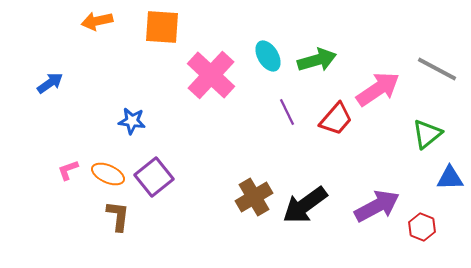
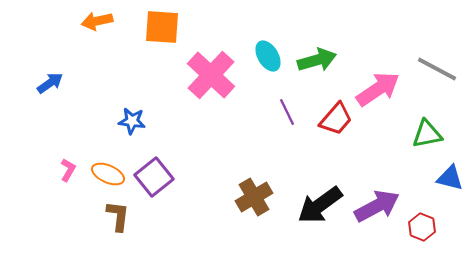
green triangle: rotated 28 degrees clockwise
pink L-shape: rotated 140 degrees clockwise
blue triangle: rotated 16 degrees clockwise
black arrow: moved 15 px right
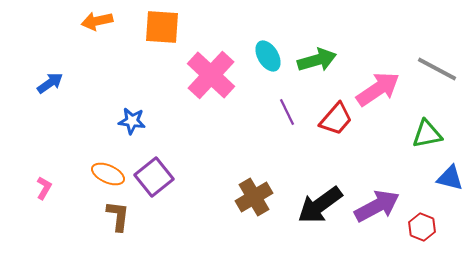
pink L-shape: moved 24 px left, 18 px down
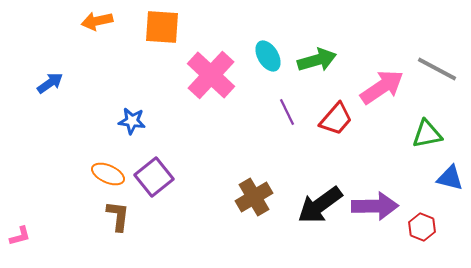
pink arrow: moved 4 px right, 2 px up
pink L-shape: moved 24 px left, 48 px down; rotated 45 degrees clockwise
purple arrow: moved 2 px left; rotated 27 degrees clockwise
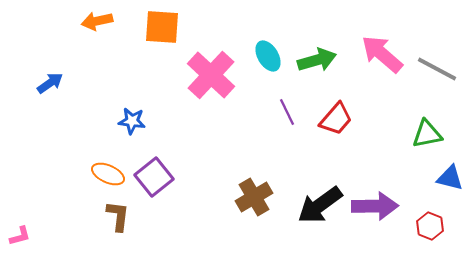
pink arrow: moved 33 px up; rotated 105 degrees counterclockwise
red hexagon: moved 8 px right, 1 px up
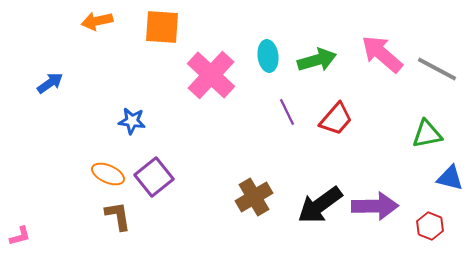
cyan ellipse: rotated 24 degrees clockwise
brown L-shape: rotated 16 degrees counterclockwise
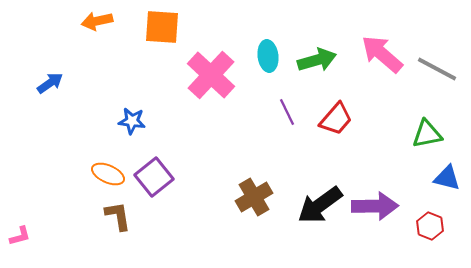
blue triangle: moved 3 px left
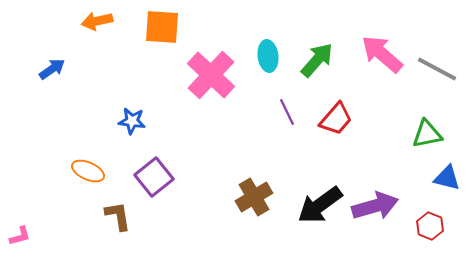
green arrow: rotated 33 degrees counterclockwise
blue arrow: moved 2 px right, 14 px up
orange ellipse: moved 20 px left, 3 px up
purple arrow: rotated 15 degrees counterclockwise
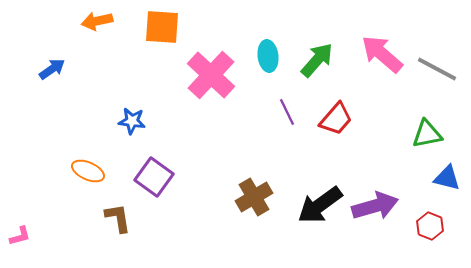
purple square: rotated 15 degrees counterclockwise
brown L-shape: moved 2 px down
